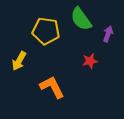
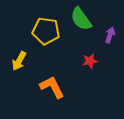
purple arrow: moved 2 px right, 1 px down
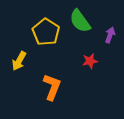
green semicircle: moved 1 px left, 2 px down
yellow pentagon: moved 1 px down; rotated 24 degrees clockwise
orange L-shape: rotated 48 degrees clockwise
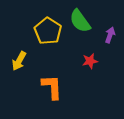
yellow pentagon: moved 2 px right, 1 px up
orange L-shape: rotated 24 degrees counterclockwise
